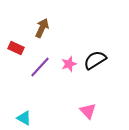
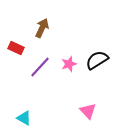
black semicircle: moved 2 px right
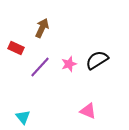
pink triangle: rotated 24 degrees counterclockwise
cyan triangle: moved 1 px left, 1 px up; rotated 21 degrees clockwise
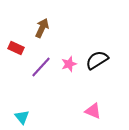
purple line: moved 1 px right
pink triangle: moved 5 px right
cyan triangle: moved 1 px left
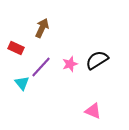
pink star: moved 1 px right
cyan triangle: moved 34 px up
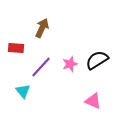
red rectangle: rotated 21 degrees counterclockwise
cyan triangle: moved 1 px right, 8 px down
pink triangle: moved 10 px up
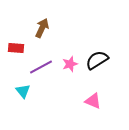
purple line: rotated 20 degrees clockwise
